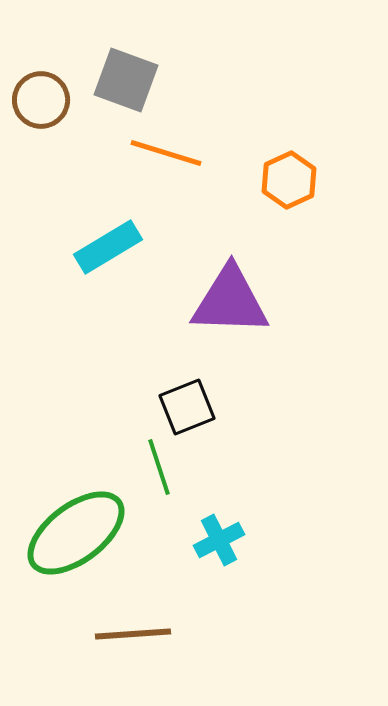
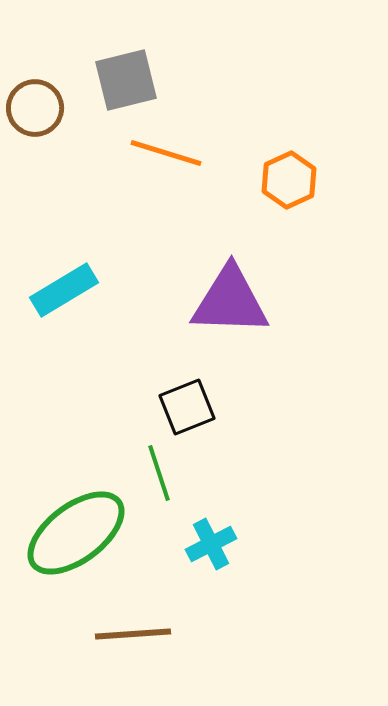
gray square: rotated 34 degrees counterclockwise
brown circle: moved 6 px left, 8 px down
cyan rectangle: moved 44 px left, 43 px down
green line: moved 6 px down
cyan cross: moved 8 px left, 4 px down
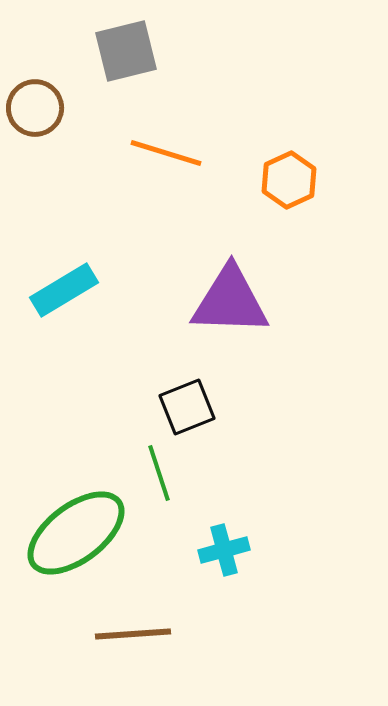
gray square: moved 29 px up
cyan cross: moved 13 px right, 6 px down; rotated 12 degrees clockwise
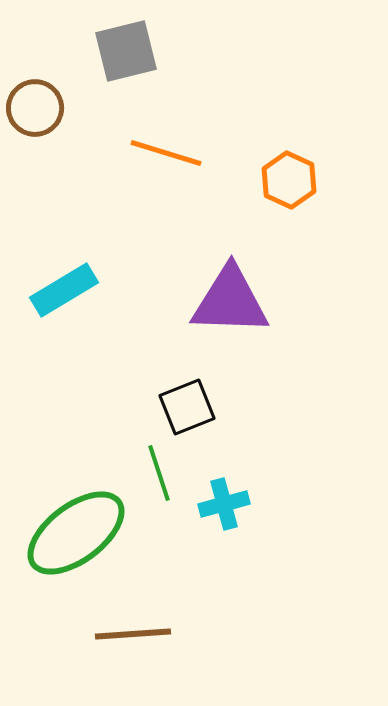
orange hexagon: rotated 10 degrees counterclockwise
cyan cross: moved 46 px up
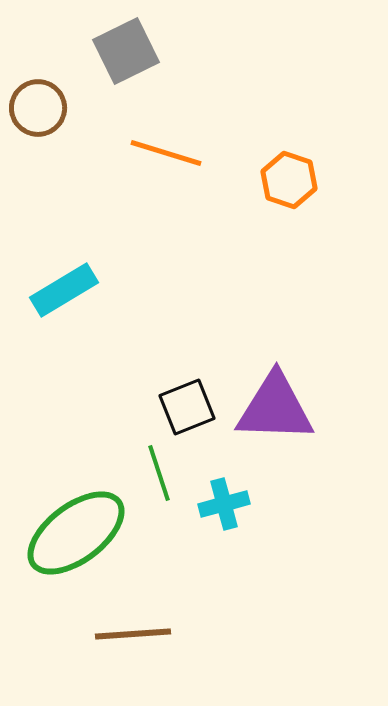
gray square: rotated 12 degrees counterclockwise
brown circle: moved 3 px right
orange hexagon: rotated 6 degrees counterclockwise
purple triangle: moved 45 px right, 107 px down
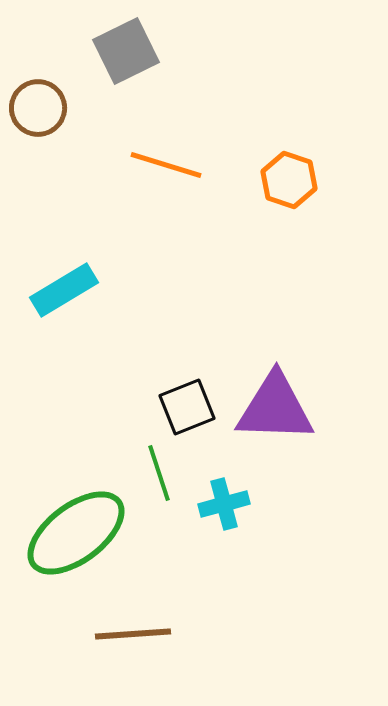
orange line: moved 12 px down
